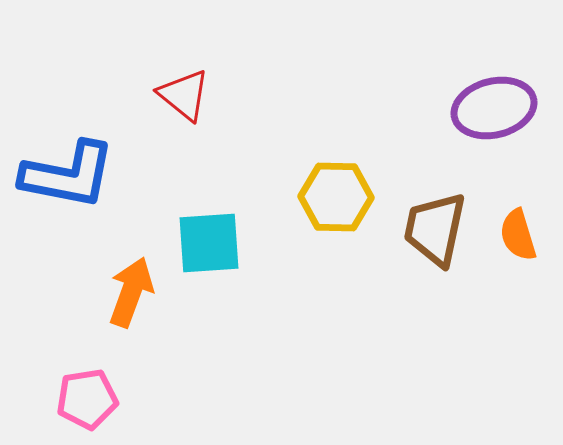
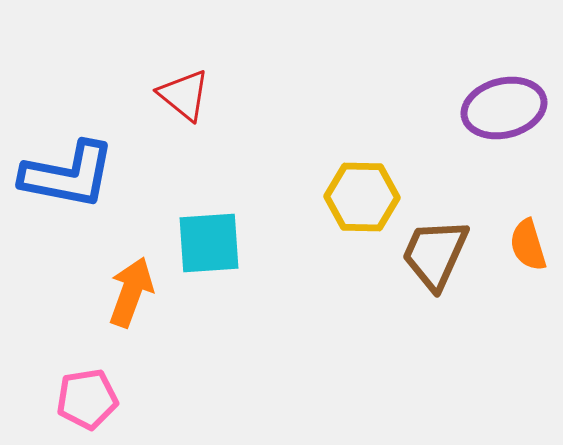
purple ellipse: moved 10 px right
yellow hexagon: moved 26 px right
brown trapezoid: moved 25 px down; rotated 12 degrees clockwise
orange semicircle: moved 10 px right, 10 px down
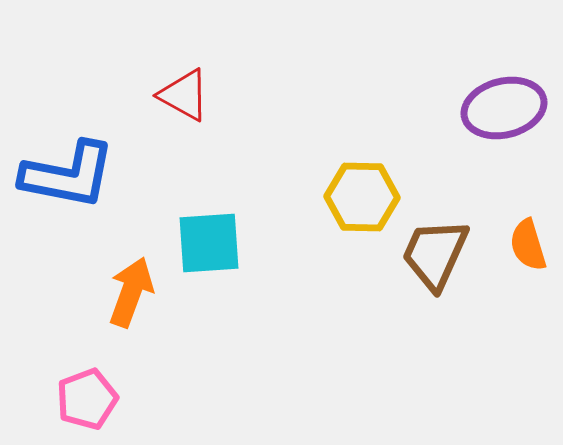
red triangle: rotated 10 degrees counterclockwise
pink pentagon: rotated 12 degrees counterclockwise
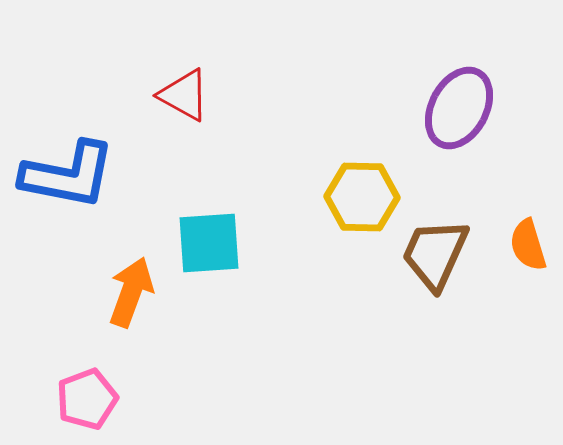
purple ellipse: moved 45 px left; rotated 48 degrees counterclockwise
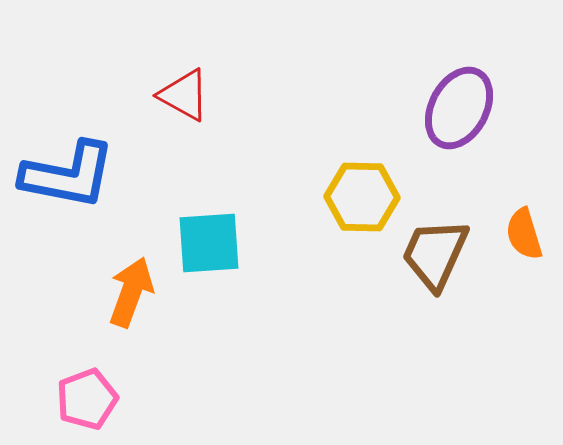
orange semicircle: moved 4 px left, 11 px up
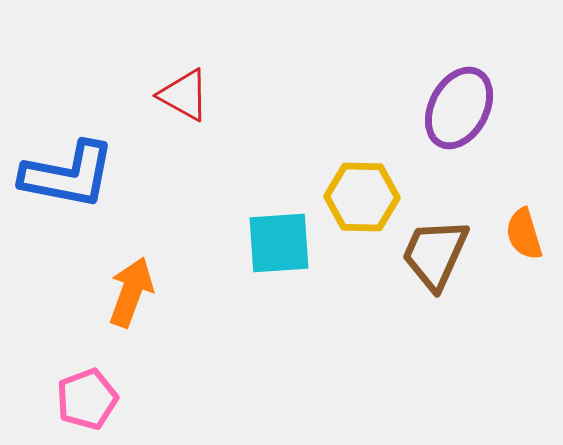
cyan square: moved 70 px right
